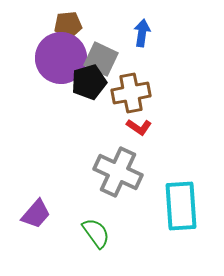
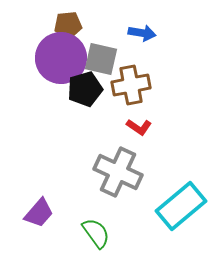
blue arrow: rotated 92 degrees clockwise
gray square: rotated 12 degrees counterclockwise
black pentagon: moved 4 px left, 7 px down
brown cross: moved 8 px up
cyan rectangle: rotated 54 degrees clockwise
purple trapezoid: moved 3 px right, 1 px up
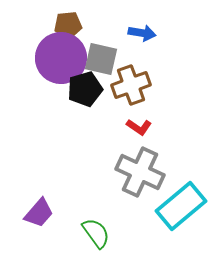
brown cross: rotated 9 degrees counterclockwise
gray cross: moved 22 px right
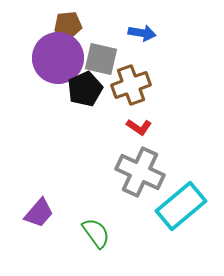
purple circle: moved 3 px left
black pentagon: rotated 8 degrees counterclockwise
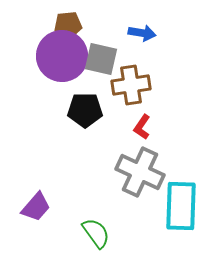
purple circle: moved 4 px right, 2 px up
brown cross: rotated 12 degrees clockwise
black pentagon: moved 21 px down; rotated 24 degrees clockwise
red L-shape: moved 3 px right; rotated 90 degrees clockwise
cyan rectangle: rotated 48 degrees counterclockwise
purple trapezoid: moved 3 px left, 6 px up
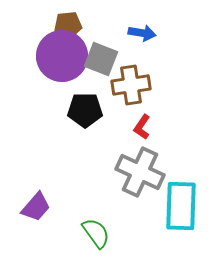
gray square: rotated 8 degrees clockwise
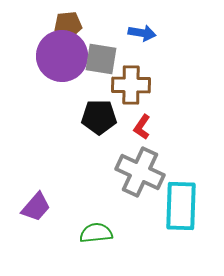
gray square: rotated 12 degrees counterclockwise
brown cross: rotated 9 degrees clockwise
black pentagon: moved 14 px right, 7 px down
green semicircle: rotated 60 degrees counterclockwise
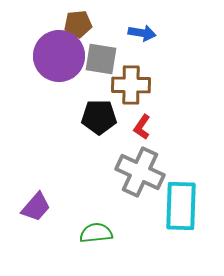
brown pentagon: moved 10 px right, 1 px up
purple circle: moved 3 px left
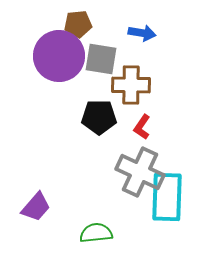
cyan rectangle: moved 14 px left, 9 px up
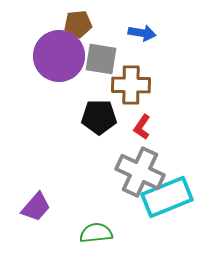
cyan rectangle: rotated 66 degrees clockwise
